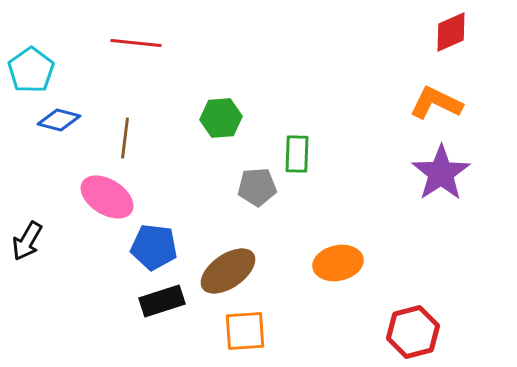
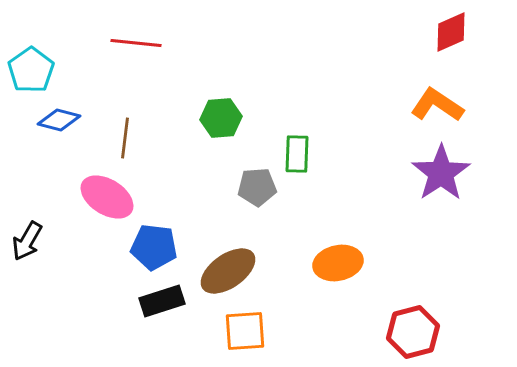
orange L-shape: moved 1 px right, 2 px down; rotated 8 degrees clockwise
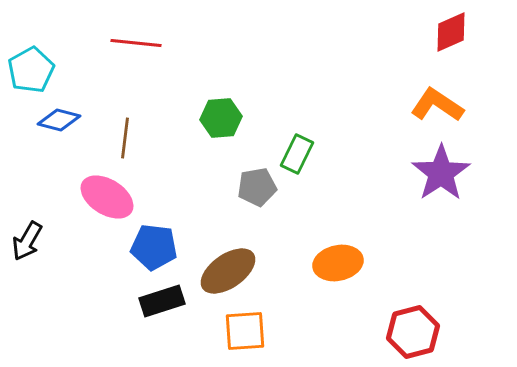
cyan pentagon: rotated 6 degrees clockwise
green rectangle: rotated 24 degrees clockwise
gray pentagon: rotated 6 degrees counterclockwise
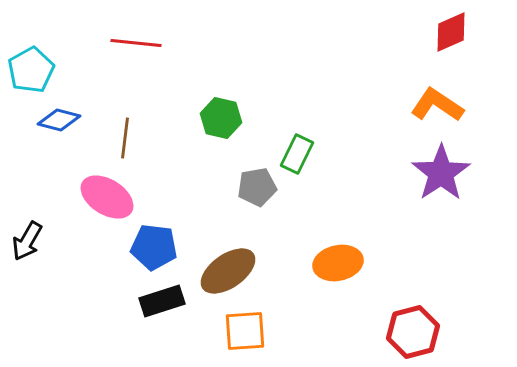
green hexagon: rotated 18 degrees clockwise
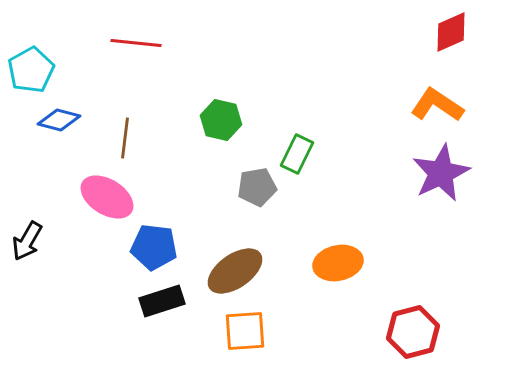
green hexagon: moved 2 px down
purple star: rotated 8 degrees clockwise
brown ellipse: moved 7 px right
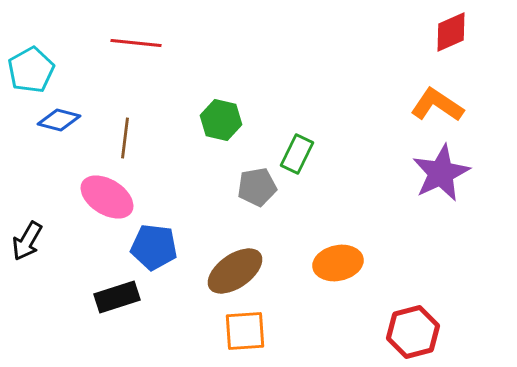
black rectangle: moved 45 px left, 4 px up
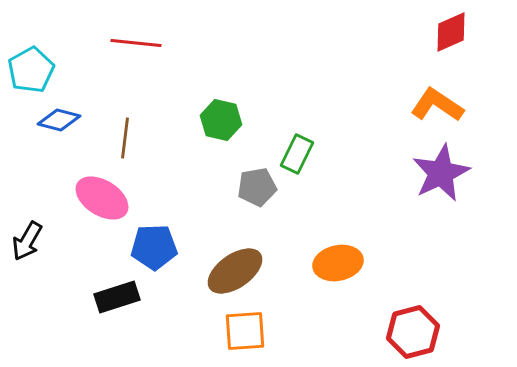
pink ellipse: moved 5 px left, 1 px down
blue pentagon: rotated 9 degrees counterclockwise
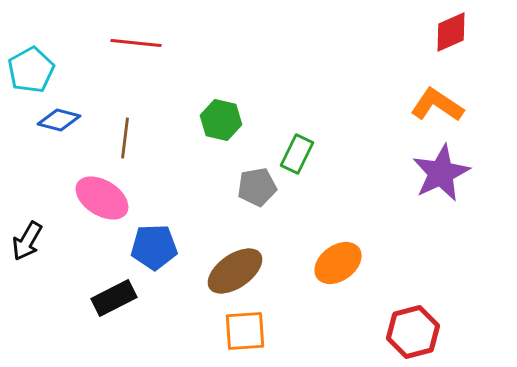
orange ellipse: rotated 24 degrees counterclockwise
black rectangle: moved 3 px left, 1 px down; rotated 9 degrees counterclockwise
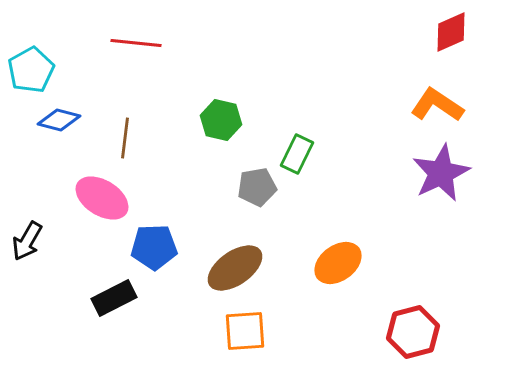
brown ellipse: moved 3 px up
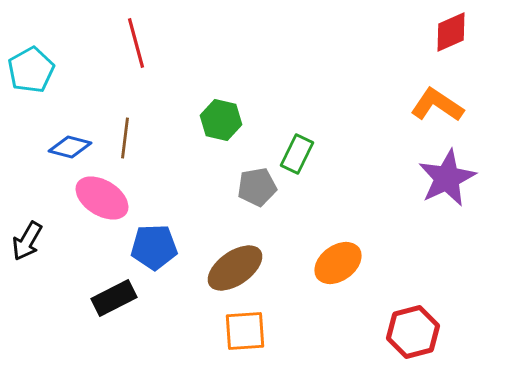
red line: rotated 69 degrees clockwise
blue diamond: moved 11 px right, 27 px down
purple star: moved 6 px right, 5 px down
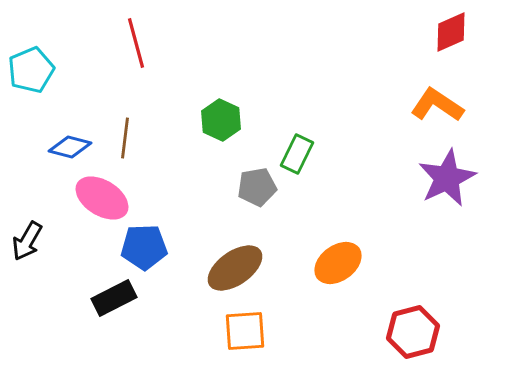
cyan pentagon: rotated 6 degrees clockwise
green hexagon: rotated 12 degrees clockwise
blue pentagon: moved 10 px left
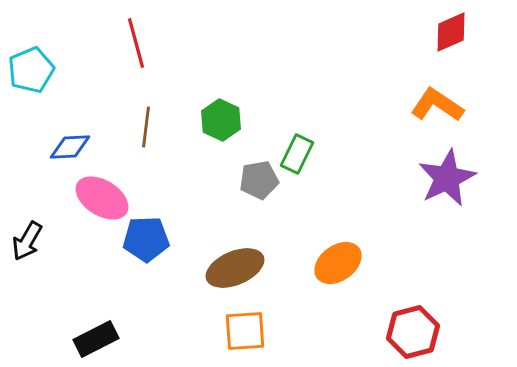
brown line: moved 21 px right, 11 px up
blue diamond: rotated 18 degrees counterclockwise
gray pentagon: moved 2 px right, 7 px up
blue pentagon: moved 2 px right, 8 px up
brown ellipse: rotated 12 degrees clockwise
black rectangle: moved 18 px left, 41 px down
